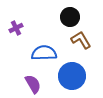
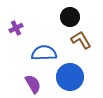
blue circle: moved 2 px left, 1 px down
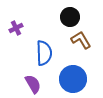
blue semicircle: rotated 90 degrees clockwise
blue circle: moved 3 px right, 2 px down
